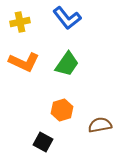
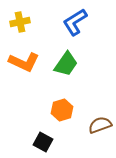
blue L-shape: moved 8 px right, 4 px down; rotated 96 degrees clockwise
green trapezoid: moved 1 px left
brown semicircle: rotated 10 degrees counterclockwise
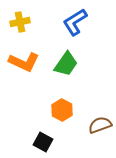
orange hexagon: rotated 15 degrees counterclockwise
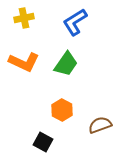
yellow cross: moved 4 px right, 4 px up
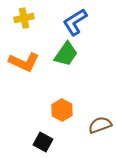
green trapezoid: moved 10 px up
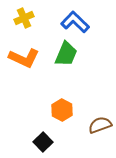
yellow cross: rotated 12 degrees counterclockwise
blue L-shape: rotated 76 degrees clockwise
green trapezoid: rotated 12 degrees counterclockwise
orange L-shape: moved 4 px up
black square: rotated 18 degrees clockwise
